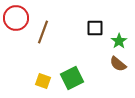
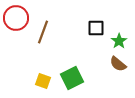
black square: moved 1 px right
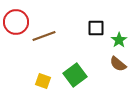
red circle: moved 4 px down
brown line: moved 1 px right, 4 px down; rotated 50 degrees clockwise
green star: moved 1 px up
green square: moved 3 px right, 3 px up; rotated 10 degrees counterclockwise
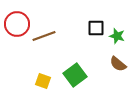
red circle: moved 1 px right, 2 px down
green star: moved 2 px left, 4 px up; rotated 21 degrees counterclockwise
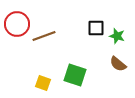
green square: rotated 35 degrees counterclockwise
yellow square: moved 2 px down
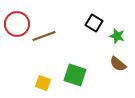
black square: moved 2 px left, 5 px up; rotated 30 degrees clockwise
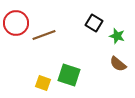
red circle: moved 1 px left, 1 px up
brown line: moved 1 px up
green square: moved 6 px left
